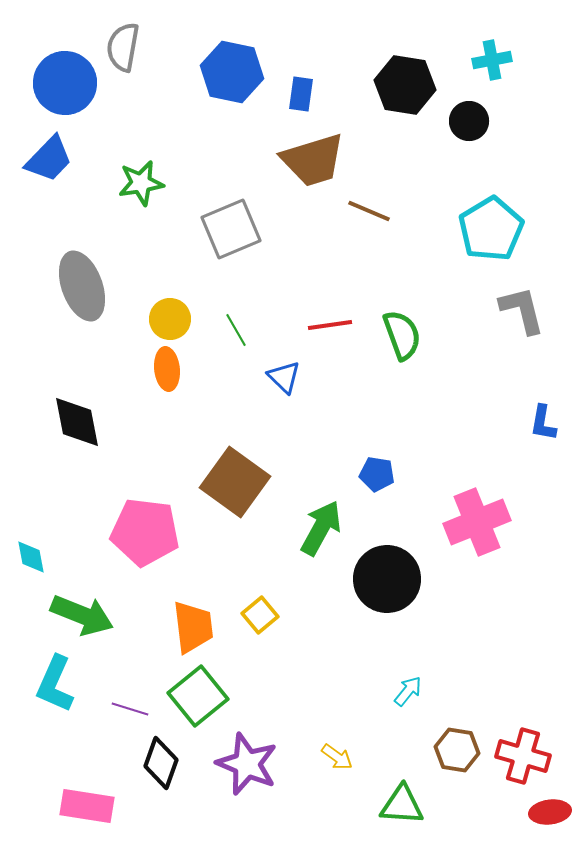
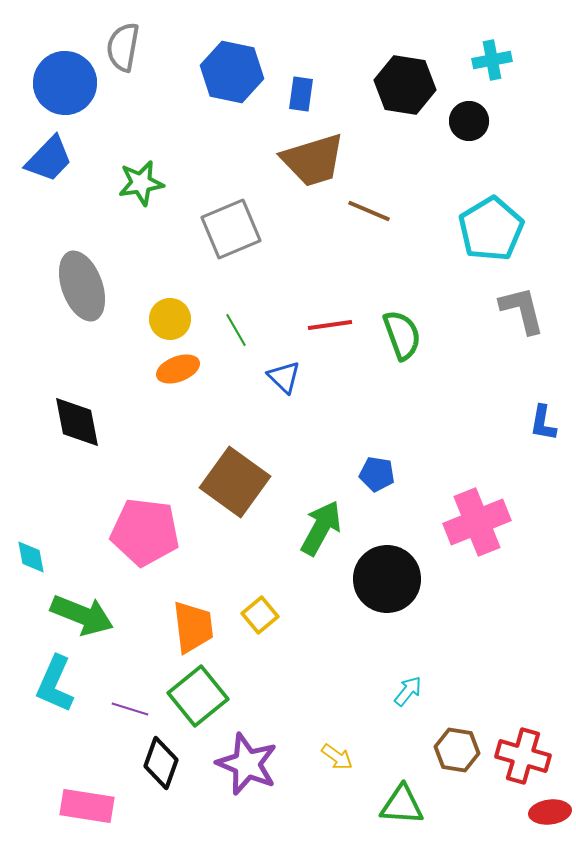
orange ellipse at (167, 369): moved 11 px right; rotated 75 degrees clockwise
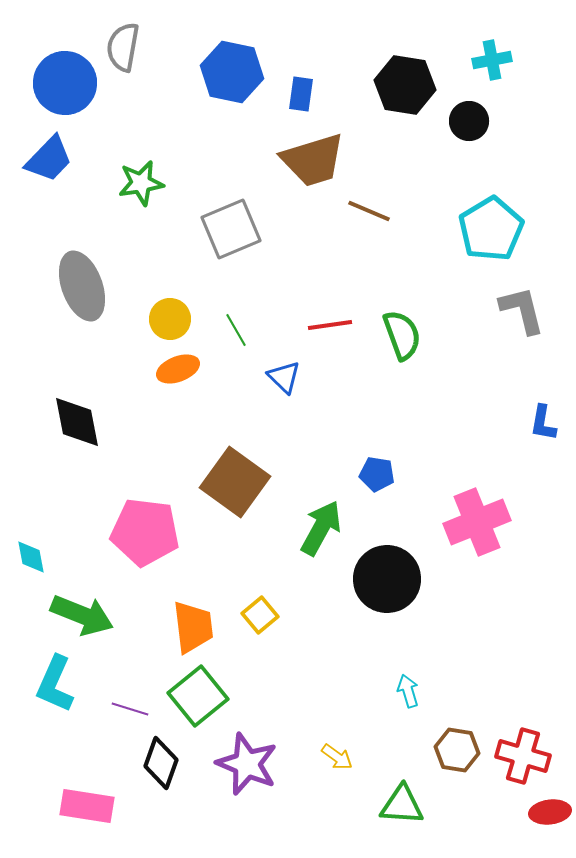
cyan arrow at (408, 691): rotated 56 degrees counterclockwise
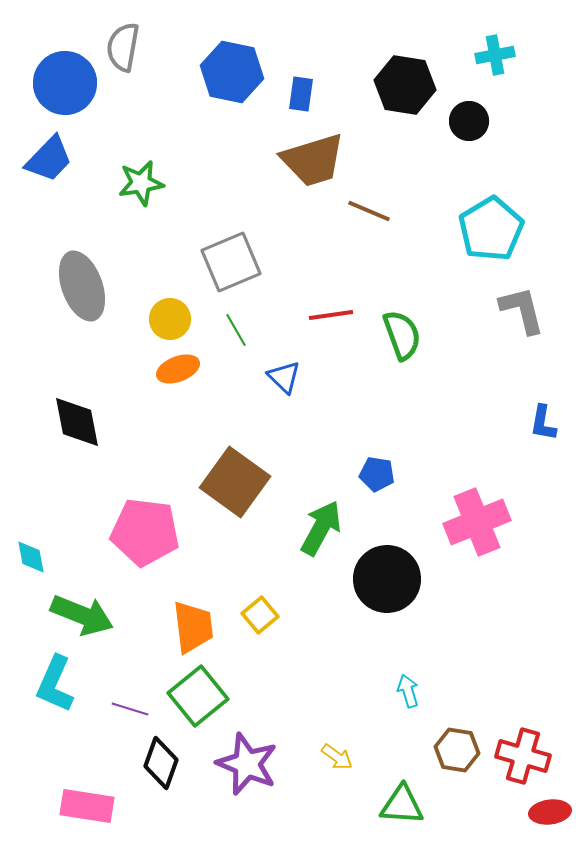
cyan cross at (492, 60): moved 3 px right, 5 px up
gray square at (231, 229): moved 33 px down
red line at (330, 325): moved 1 px right, 10 px up
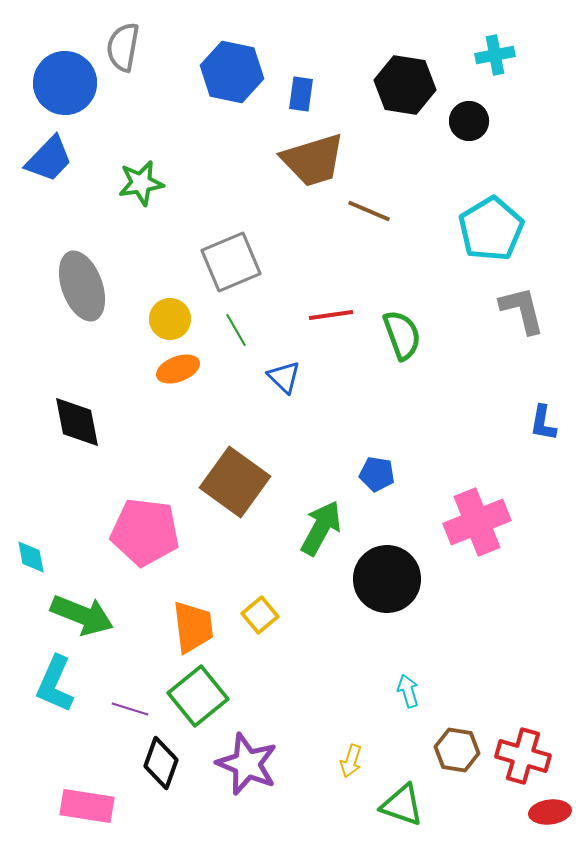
yellow arrow at (337, 757): moved 14 px right, 4 px down; rotated 72 degrees clockwise
green triangle at (402, 805): rotated 15 degrees clockwise
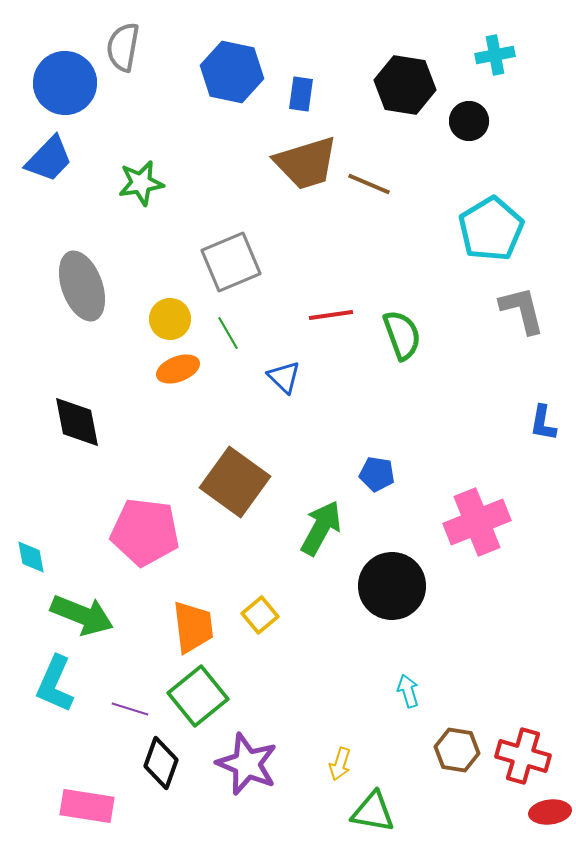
brown trapezoid at (313, 160): moved 7 px left, 3 px down
brown line at (369, 211): moved 27 px up
green line at (236, 330): moved 8 px left, 3 px down
black circle at (387, 579): moved 5 px right, 7 px down
yellow arrow at (351, 761): moved 11 px left, 3 px down
green triangle at (402, 805): moved 29 px left, 7 px down; rotated 9 degrees counterclockwise
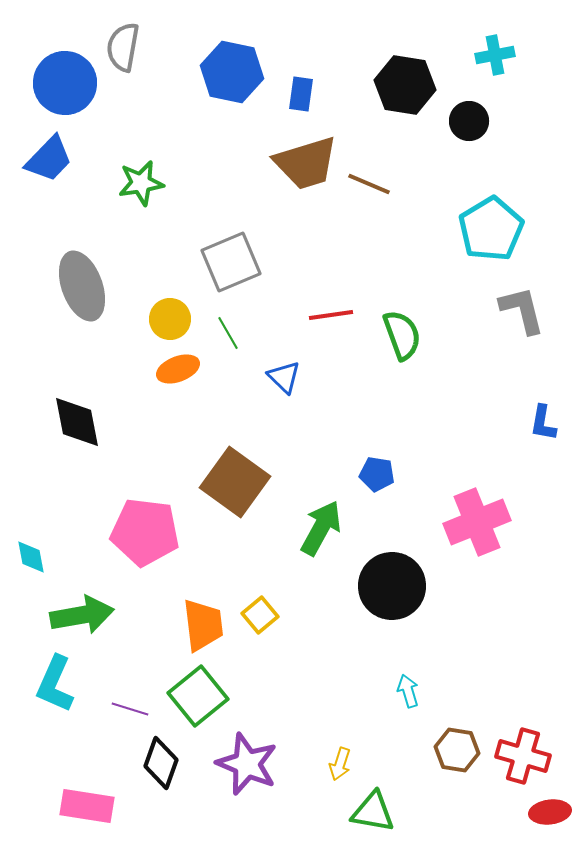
green arrow at (82, 615): rotated 32 degrees counterclockwise
orange trapezoid at (193, 627): moved 10 px right, 2 px up
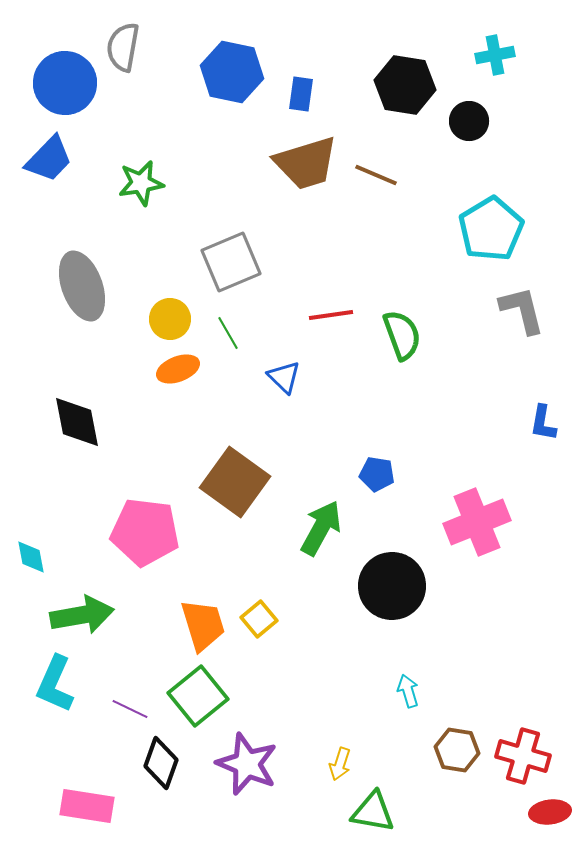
brown line at (369, 184): moved 7 px right, 9 px up
yellow square at (260, 615): moved 1 px left, 4 px down
orange trapezoid at (203, 625): rotated 10 degrees counterclockwise
purple line at (130, 709): rotated 9 degrees clockwise
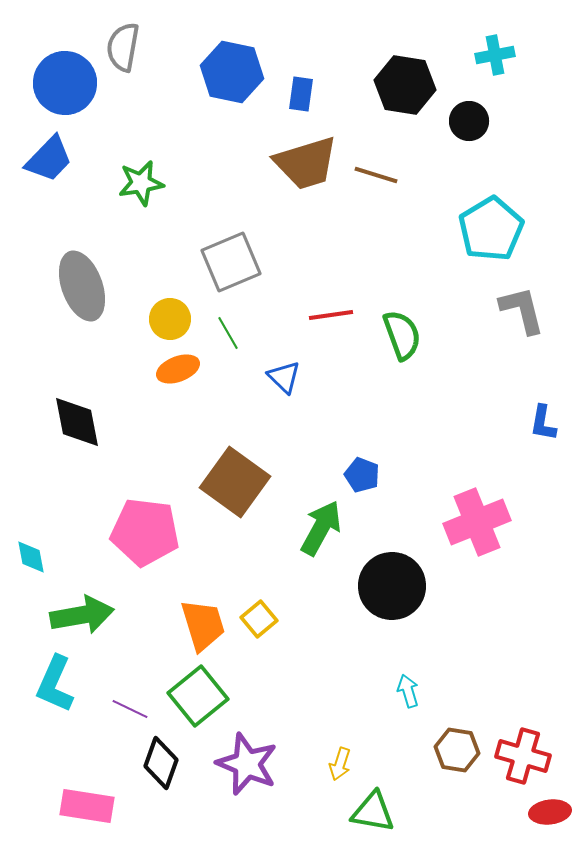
brown line at (376, 175): rotated 6 degrees counterclockwise
blue pentagon at (377, 474): moved 15 px left, 1 px down; rotated 12 degrees clockwise
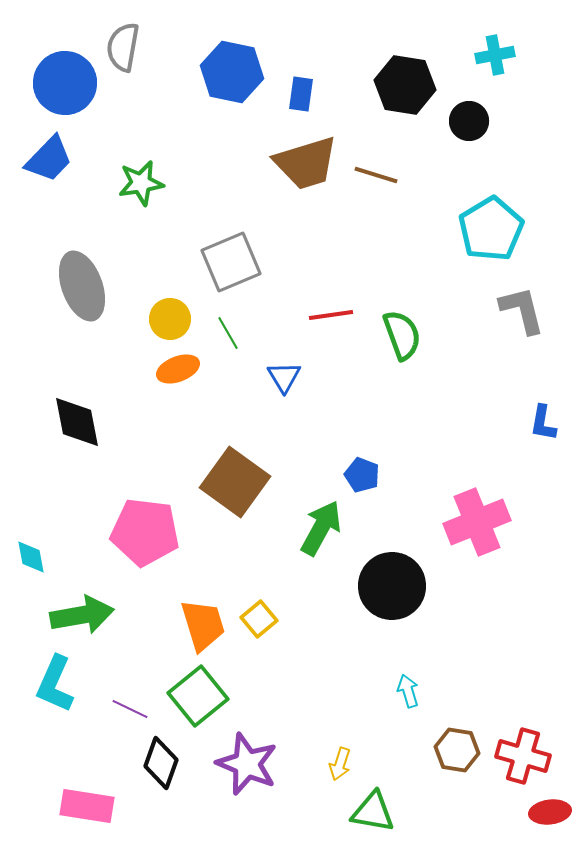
blue triangle at (284, 377): rotated 15 degrees clockwise
